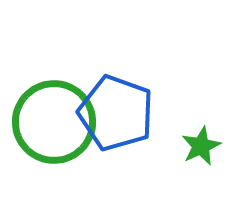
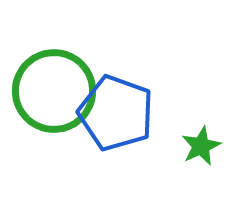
green circle: moved 31 px up
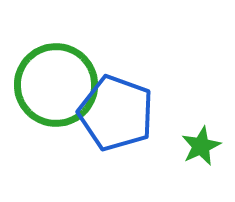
green circle: moved 2 px right, 6 px up
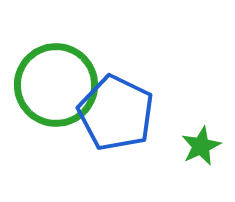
blue pentagon: rotated 6 degrees clockwise
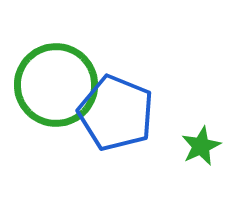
blue pentagon: rotated 4 degrees counterclockwise
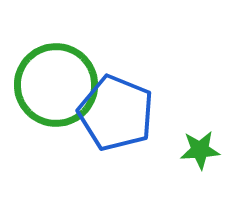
green star: moved 1 px left, 4 px down; rotated 21 degrees clockwise
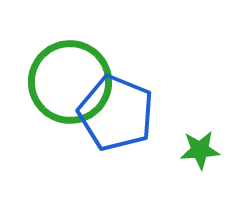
green circle: moved 14 px right, 3 px up
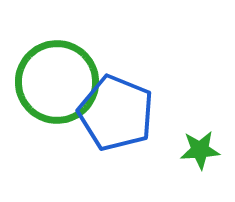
green circle: moved 13 px left
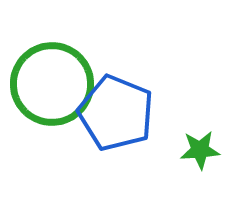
green circle: moved 5 px left, 2 px down
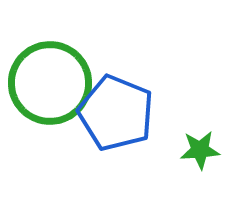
green circle: moved 2 px left, 1 px up
